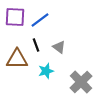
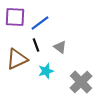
blue line: moved 3 px down
gray triangle: moved 1 px right
brown triangle: rotated 25 degrees counterclockwise
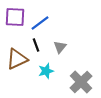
gray triangle: rotated 32 degrees clockwise
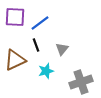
gray triangle: moved 2 px right, 2 px down
brown triangle: moved 2 px left, 1 px down
gray cross: rotated 25 degrees clockwise
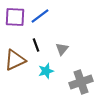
blue line: moved 7 px up
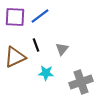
brown triangle: moved 3 px up
cyan star: moved 2 px down; rotated 21 degrees clockwise
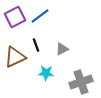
purple square: rotated 30 degrees counterclockwise
gray triangle: rotated 24 degrees clockwise
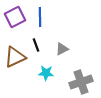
blue line: moved 1 px down; rotated 54 degrees counterclockwise
